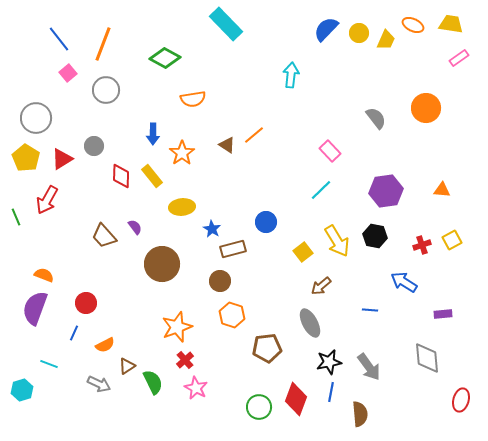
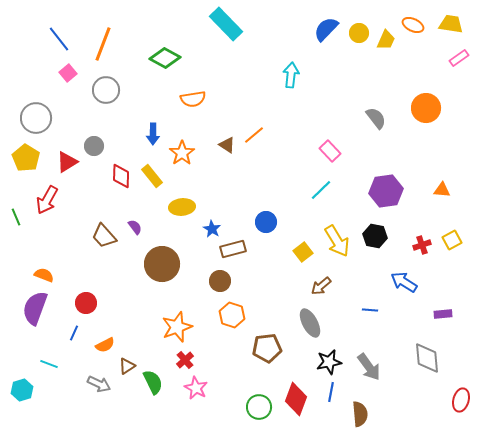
red triangle at (62, 159): moved 5 px right, 3 px down
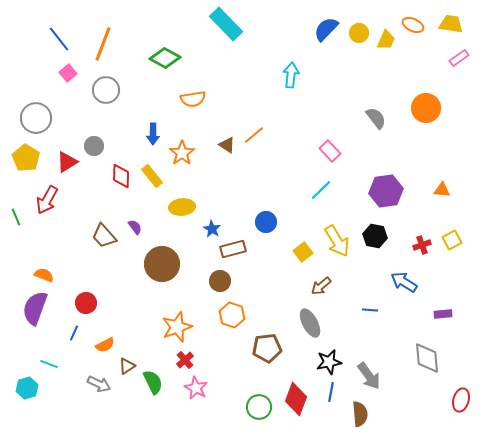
gray arrow at (369, 367): moved 9 px down
cyan hexagon at (22, 390): moved 5 px right, 2 px up
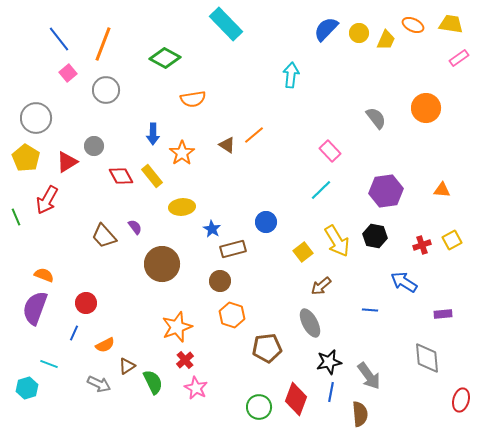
red diamond at (121, 176): rotated 30 degrees counterclockwise
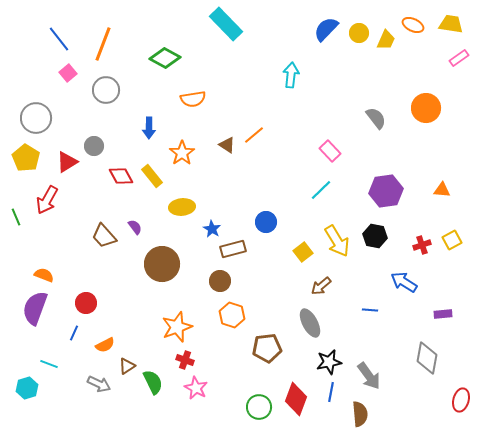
blue arrow at (153, 134): moved 4 px left, 6 px up
gray diamond at (427, 358): rotated 16 degrees clockwise
red cross at (185, 360): rotated 30 degrees counterclockwise
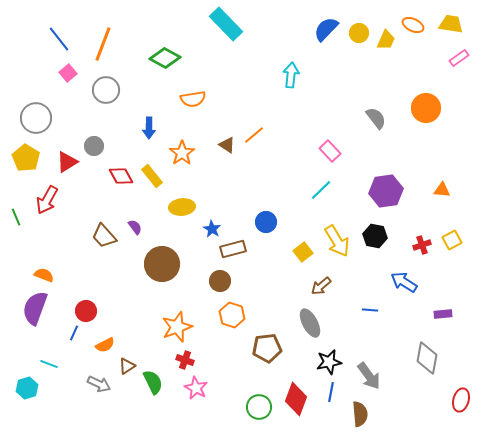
red circle at (86, 303): moved 8 px down
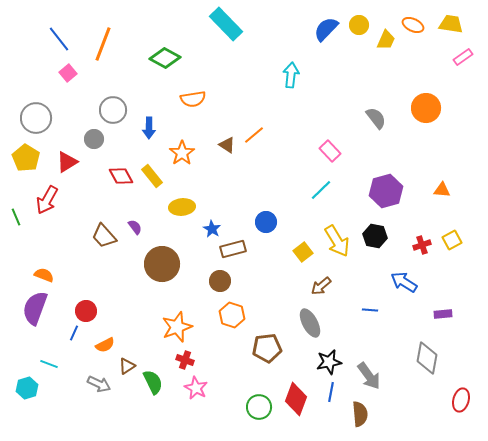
yellow circle at (359, 33): moved 8 px up
pink rectangle at (459, 58): moved 4 px right, 1 px up
gray circle at (106, 90): moved 7 px right, 20 px down
gray circle at (94, 146): moved 7 px up
purple hexagon at (386, 191): rotated 8 degrees counterclockwise
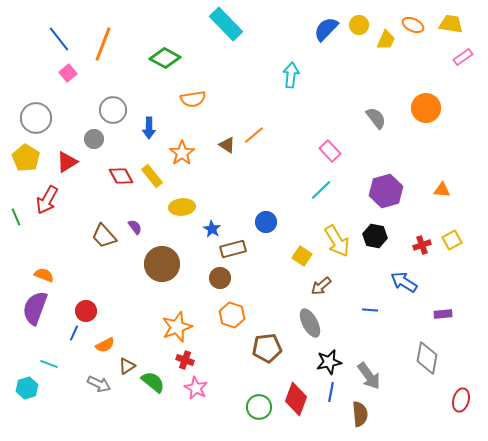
yellow square at (303, 252): moved 1 px left, 4 px down; rotated 18 degrees counterclockwise
brown circle at (220, 281): moved 3 px up
green semicircle at (153, 382): rotated 25 degrees counterclockwise
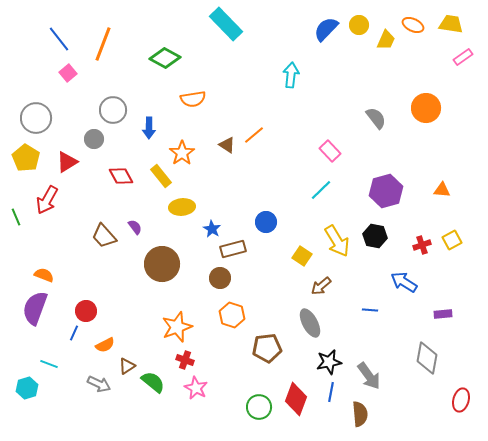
yellow rectangle at (152, 176): moved 9 px right
